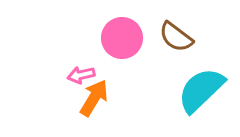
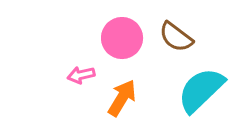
orange arrow: moved 28 px right
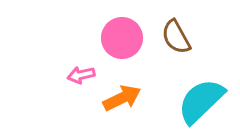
brown semicircle: rotated 24 degrees clockwise
cyan semicircle: moved 11 px down
orange arrow: rotated 33 degrees clockwise
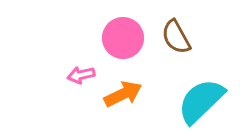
pink circle: moved 1 px right
orange arrow: moved 1 px right, 4 px up
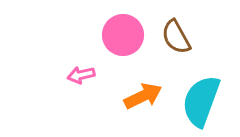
pink circle: moved 3 px up
orange arrow: moved 20 px right, 2 px down
cyan semicircle: rotated 26 degrees counterclockwise
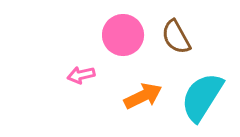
cyan semicircle: moved 1 px right, 4 px up; rotated 12 degrees clockwise
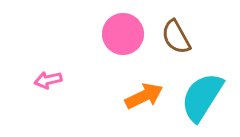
pink circle: moved 1 px up
pink arrow: moved 33 px left, 5 px down
orange arrow: moved 1 px right
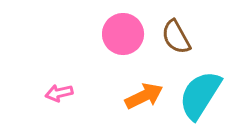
pink arrow: moved 11 px right, 13 px down
cyan semicircle: moved 2 px left, 2 px up
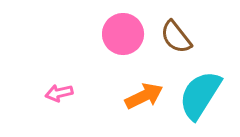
brown semicircle: rotated 9 degrees counterclockwise
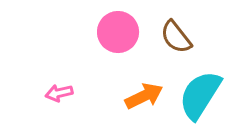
pink circle: moved 5 px left, 2 px up
